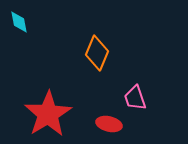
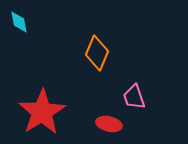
pink trapezoid: moved 1 px left, 1 px up
red star: moved 6 px left, 2 px up
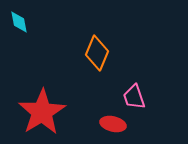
red ellipse: moved 4 px right
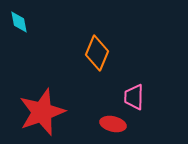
pink trapezoid: rotated 20 degrees clockwise
red star: rotated 12 degrees clockwise
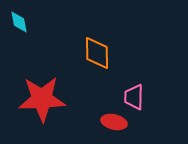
orange diamond: rotated 24 degrees counterclockwise
red star: moved 13 px up; rotated 18 degrees clockwise
red ellipse: moved 1 px right, 2 px up
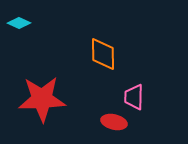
cyan diamond: moved 1 px down; rotated 55 degrees counterclockwise
orange diamond: moved 6 px right, 1 px down
